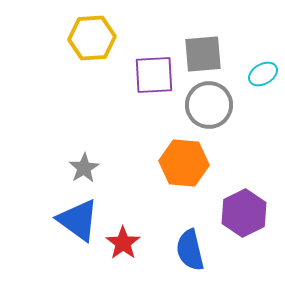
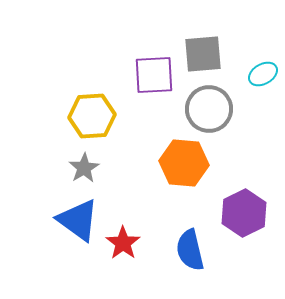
yellow hexagon: moved 78 px down
gray circle: moved 4 px down
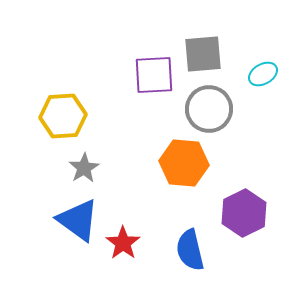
yellow hexagon: moved 29 px left
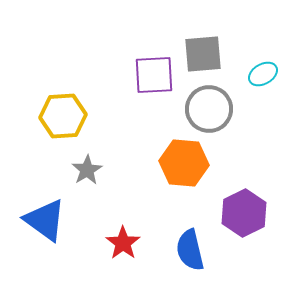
gray star: moved 3 px right, 2 px down
blue triangle: moved 33 px left
